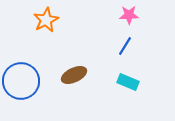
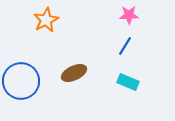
brown ellipse: moved 2 px up
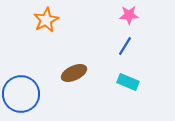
blue circle: moved 13 px down
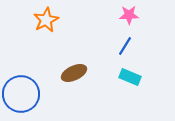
cyan rectangle: moved 2 px right, 5 px up
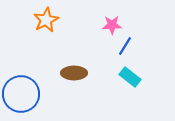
pink star: moved 17 px left, 10 px down
brown ellipse: rotated 25 degrees clockwise
cyan rectangle: rotated 15 degrees clockwise
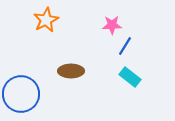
brown ellipse: moved 3 px left, 2 px up
